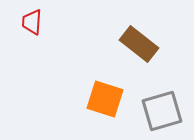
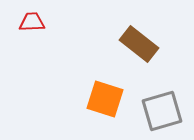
red trapezoid: rotated 84 degrees clockwise
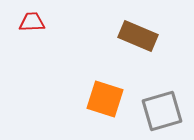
brown rectangle: moved 1 px left, 8 px up; rotated 15 degrees counterclockwise
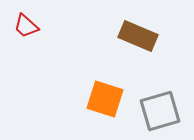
red trapezoid: moved 6 px left, 4 px down; rotated 136 degrees counterclockwise
gray square: moved 2 px left
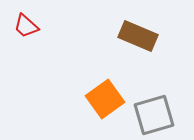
orange square: rotated 36 degrees clockwise
gray square: moved 6 px left, 4 px down
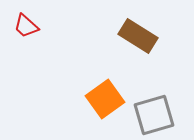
brown rectangle: rotated 9 degrees clockwise
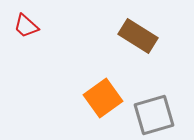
orange square: moved 2 px left, 1 px up
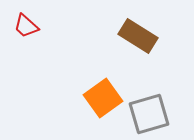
gray square: moved 5 px left, 1 px up
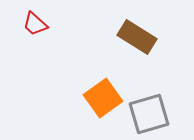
red trapezoid: moved 9 px right, 2 px up
brown rectangle: moved 1 px left, 1 px down
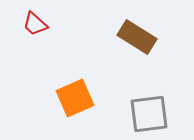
orange square: moved 28 px left; rotated 12 degrees clockwise
gray square: rotated 9 degrees clockwise
